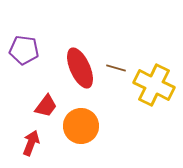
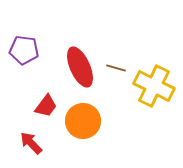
red ellipse: moved 1 px up
yellow cross: moved 1 px down
orange circle: moved 2 px right, 5 px up
red arrow: rotated 65 degrees counterclockwise
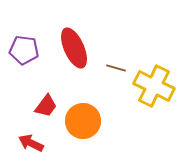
red ellipse: moved 6 px left, 19 px up
red arrow: rotated 20 degrees counterclockwise
